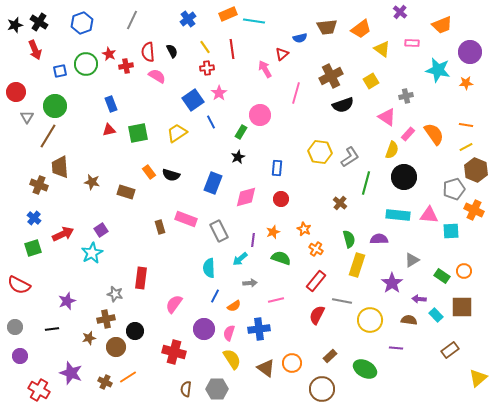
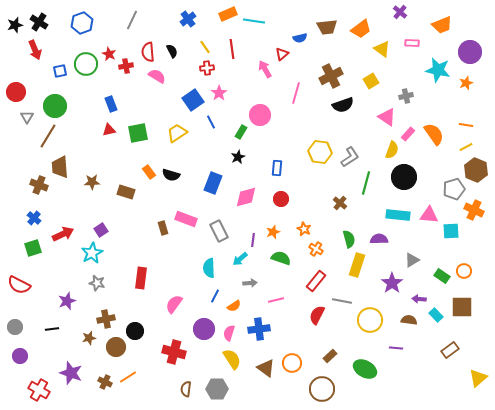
orange star at (466, 83): rotated 16 degrees counterclockwise
brown star at (92, 182): rotated 14 degrees counterclockwise
brown rectangle at (160, 227): moved 3 px right, 1 px down
gray star at (115, 294): moved 18 px left, 11 px up
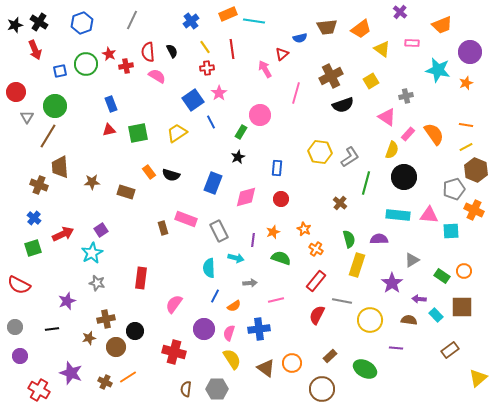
blue cross at (188, 19): moved 3 px right, 2 px down
cyan arrow at (240, 259): moved 4 px left, 1 px up; rotated 126 degrees counterclockwise
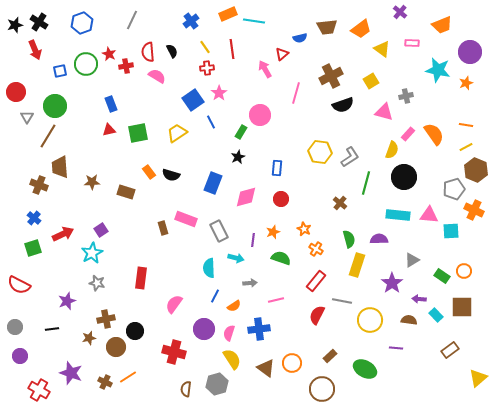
pink triangle at (387, 117): moved 3 px left, 5 px up; rotated 18 degrees counterclockwise
gray hexagon at (217, 389): moved 5 px up; rotated 15 degrees counterclockwise
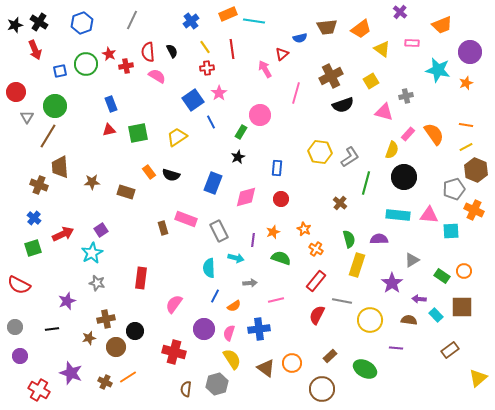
yellow trapezoid at (177, 133): moved 4 px down
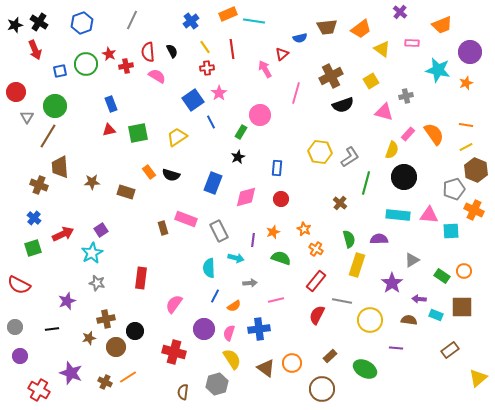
cyan rectangle at (436, 315): rotated 24 degrees counterclockwise
brown semicircle at (186, 389): moved 3 px left, 3 px down
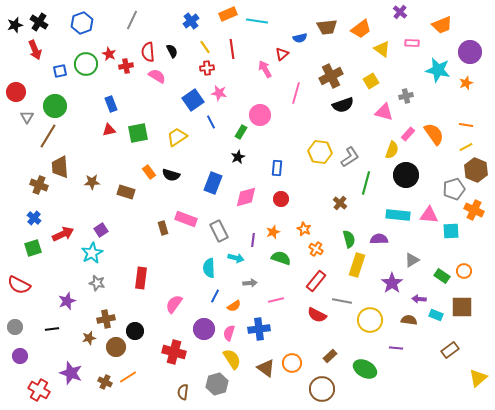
cyan line at (254, 21): moved 3 px right
pink star at (219, 93): rotated 28 degrees counterclockwise
black circle at (404, 177): moved 2 px right, 2 px up
red semicircle at (317, 315): rotated 90 degrees counterclockwise
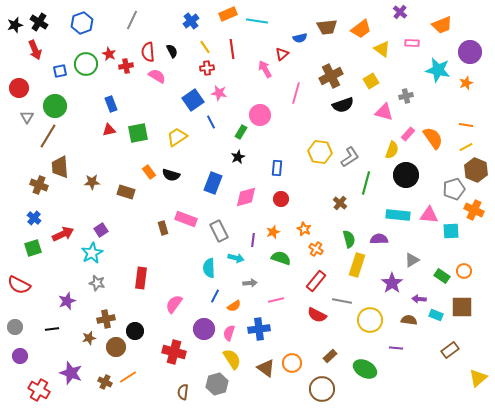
red circle at (16, 92): moved 3 px right, 4 px up
orange semicircle at (434, 134): moved 1 px left, 4 px down
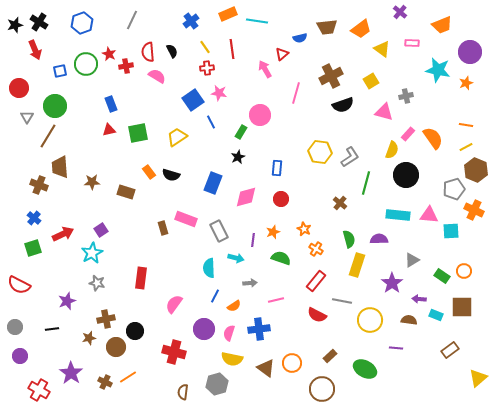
yellow semicircle at (232, 359): rotated 135 degrees clockwise
purple star at (71, 373): rotated 15 degrees clockwise
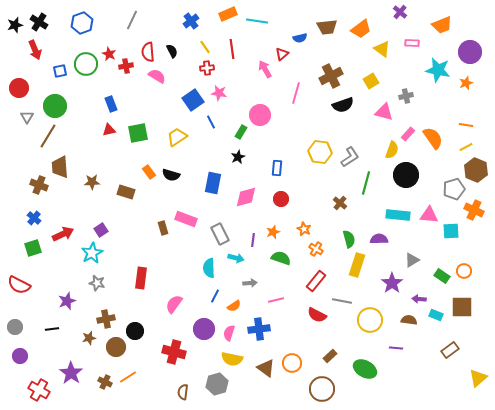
blue rectangle at (213, 183): rotated 10 degrees counterclockwise
gray rectangle at (219, 231): moved 1 px right, 3 px down
